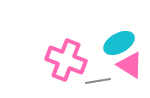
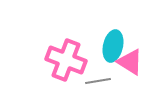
cyan ellipse: moved 6 px left, 3 px down; rotated 48 degrees counterclockwise
pink triangle: moved 3 px up
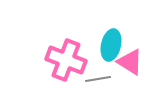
cyan ellipse: moved 2 px left, 1 px up
gray line: moved 2 px up
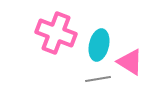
cyan ellipse: moved 12 px left
pink cross: moved 10 px left, 27 px up
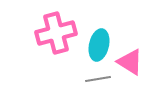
pink cross: rotated 36 degrees counterclockwise
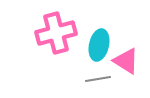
pink triangle: moved 4 px left, 1 px up
